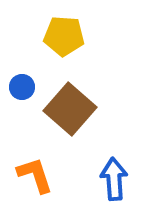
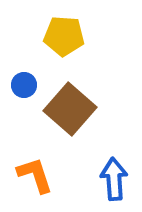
blue circle: moved 2 px right, 2 px up
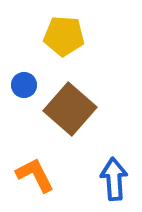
orange L-shape: rotated 9 degrees counterclockwise
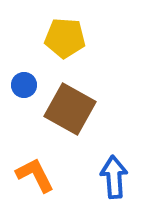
yellow pentagon: moved 1 px right, 2 px down
brown square: rotated 12 degrees counterclockwise
blue arrow: moved 2 px up
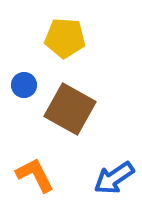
blue arrow: moved 1 px down; rotated 120 degrees counterclockwise
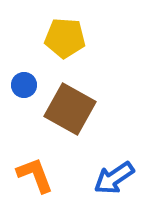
orange L-shape: rotated 6 degrees clockwise
